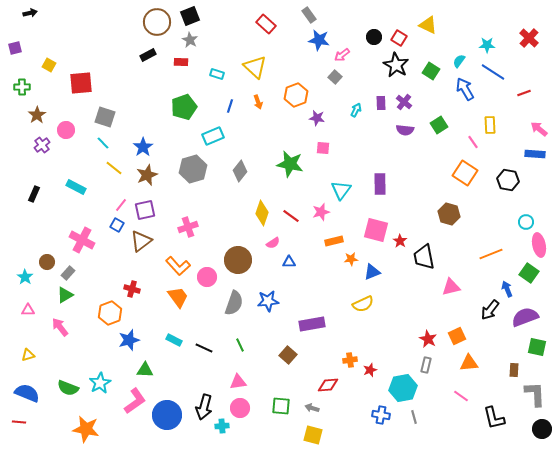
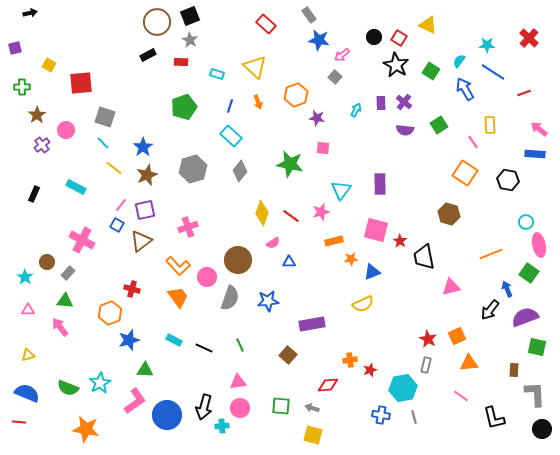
cyan rectangle at (213, 136): moved 18 px right; rotated 65 degrees clockwise
green triangle at (65, 295): moved 6 px down; rotated 36 degrees clockwise
gray semicircle at (234, 303): moved 4 px left, 5 px up
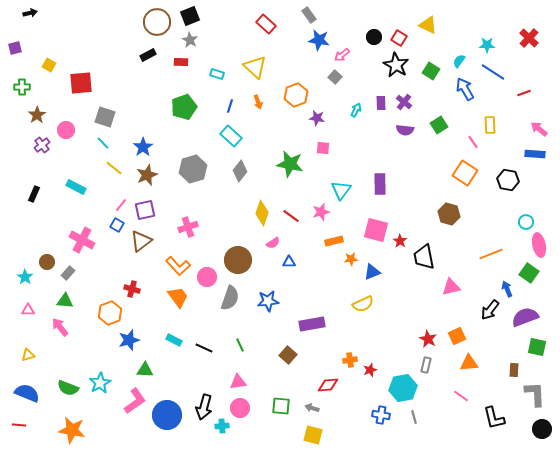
red line at (19, 422): moved 3 px down
orange star at (86, 429): moved 14 px left, 1 px down
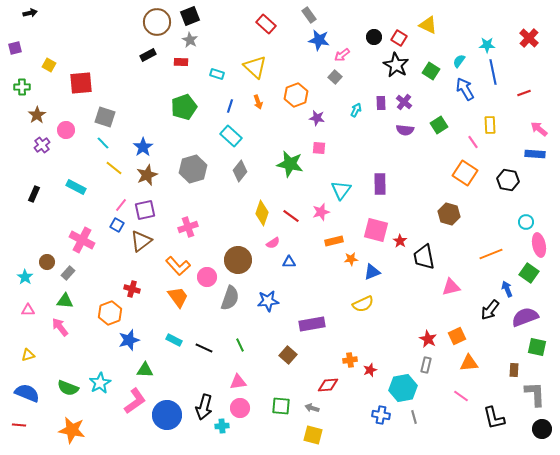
blue line at (493, 72): rotated 45 degrees clockwise
pink square at (323, 148): moved 4 px left
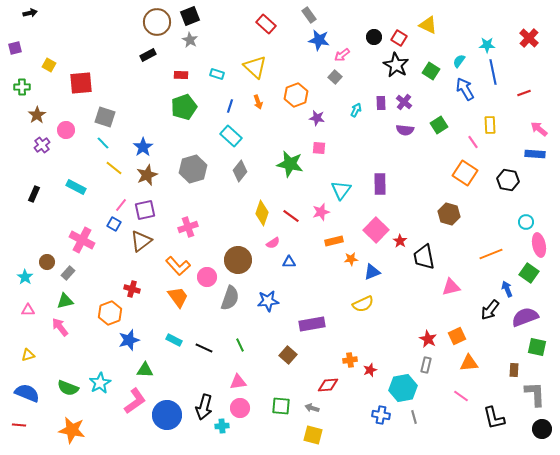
red rectangle at (181, 62): moved 13 px down
blue square at (117, 225): moved 3 px left, 1 px up
pink square at (376, 230): rotated 30 degrees clockwise
green triangle at (65, 301): rotated 18 degrees counterclockwise
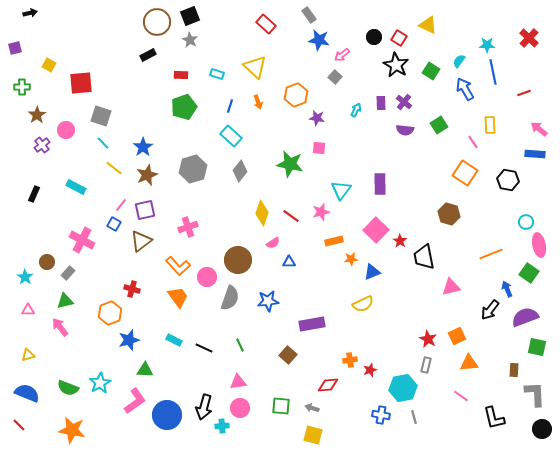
gray square at (105, 117): moved 4 px left, 1 px up
red line at (19, 425): rotated 40 degrees clockwise
